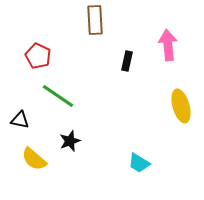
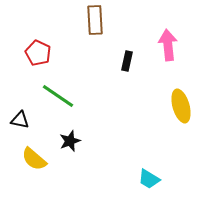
red pentagon: moved 3 px up
cyan trapezoid: moved 10 px right, 16 px down
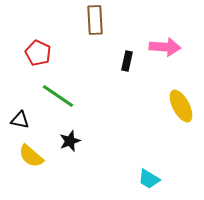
pink arrow: moved 3 px left, 2 px down; rotated 100 degrees clockwise
yellow ellipse: rotated 12 degrees counterclockwise
yellow semicircle: moved 3 px left, 3 px up
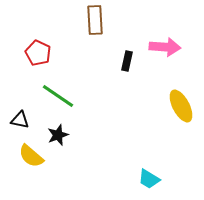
black star: moved 12 px left, 6 px up
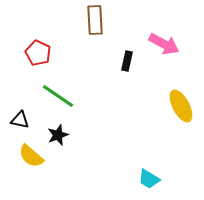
pink arrow: moved 1 px left, 3 px up; rotated 24 degrees clockwise
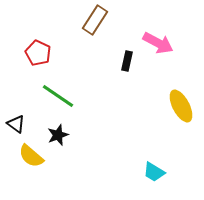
brown rectangle: rotated 36 degrees clockwise
pink arrow: moved 6 px left, 1 px up
black triangle: moved 4 px left, 4 px down; rotated 24 degrees clockwise
cyan trapezoid: moved 5 px right, 7 px up
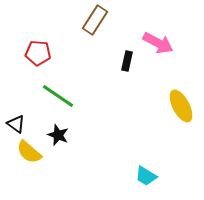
red pentagon: rotated 20 degrees counterclockwise
black star: rotated 30 degrees counterclockwise
yellow semicircle: moved 2 px left, 4 px up
cyan trapezoid: moved 8 px left, 4 px down
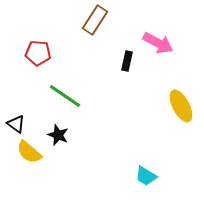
green line: moved 7 px right
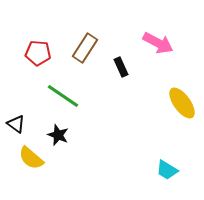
brown rectangle: moved 10 px left, 28 px down
black rectangle: moved 6 px left, 6 px down; rotated 36 degrees counterclockwise
green line: moved 2 px left
yellow ellipse: moved 1 px right, 3 px up; rotated 8 degrees counterclockwise
yellow semicircle: moved 2 px right, 6 px down
cyan trapezoid: moved 21 px right, 6 px up
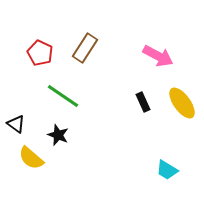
pink arrow: moved 13 px down
red pentagon: moved 2 px right; rotated 20 degrees clockwise
black rectangle: moved 22 px right, 35 px down
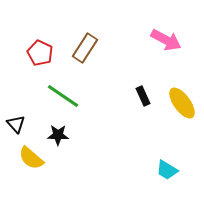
pink arrow: moved 8 px right, 16 px up
black rectangle: moved 6 px up
black triangle: rotated 12 degrees clockwise
black star: rotated 20 degrees counterclockwise
